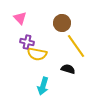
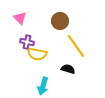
brown circle: moved 2 px left, 2 px up
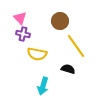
purple cross: moved 4 px left, 8 px up
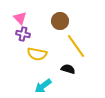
cyan arrow: rotated 36 degrees clockwise
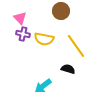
brown circle: moved 1 px right, 10 px up
yellow semicircle: moved 7 px right, 15 px up
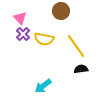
purple cross: rotated 32 degrees clockwise
black semicircle: moved 13 px right; rotated 24 degrees counterclockwise
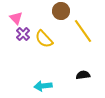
pink triangle: moved 4 px left
yellow semicircle: rotated 36 degrees clockwise
yellow line: moved 7 px right, 15 px up
black semicircle: moved 2 px right, 6 px down
cyan arrow: rotated 30 degrees clockwise
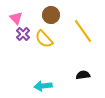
brown circle: moved 10 px left, 4 px down
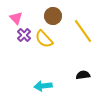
brown circle: moved 2 px right, 1 px down
purple cross: moved 1 px right, 1 px down
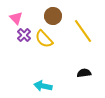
black semicircle: moved 1 px right, 2 px up
cyan arrow: rotated 18 degrees clockwise
